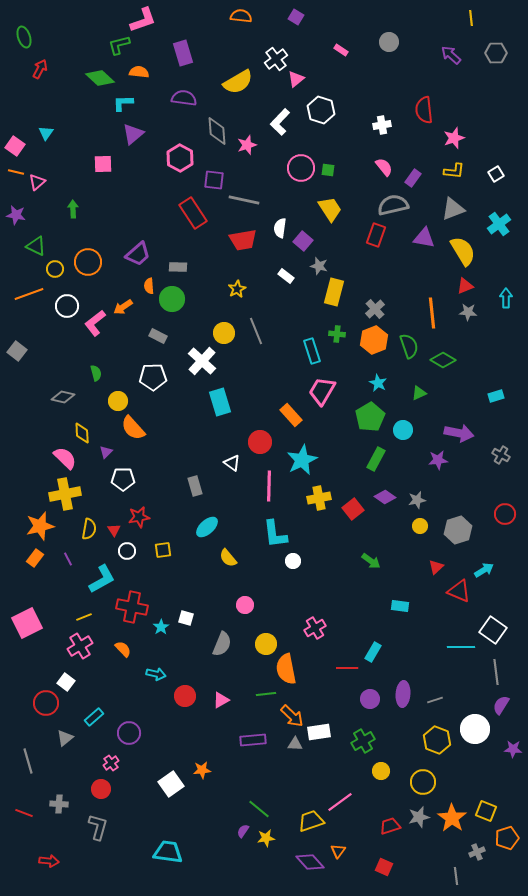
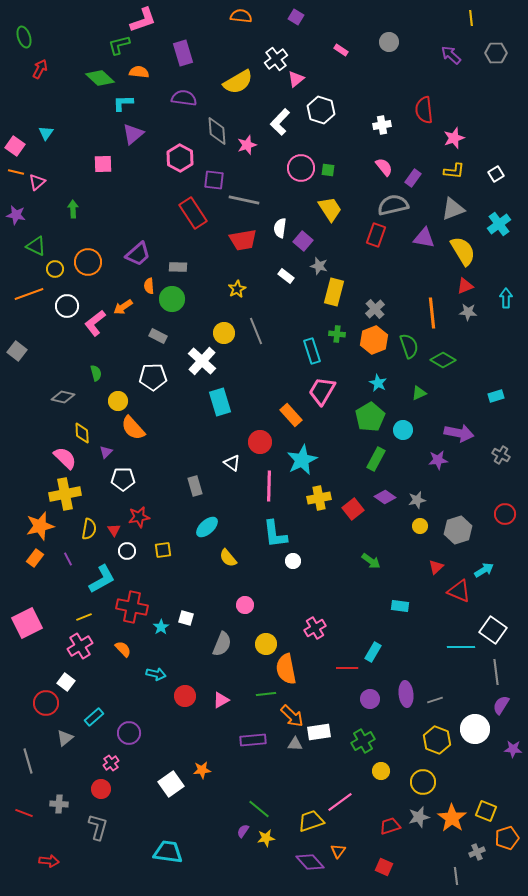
purple ellipse at (403, 694): moved 3 px right; rotated 10 degrees counterclockwise
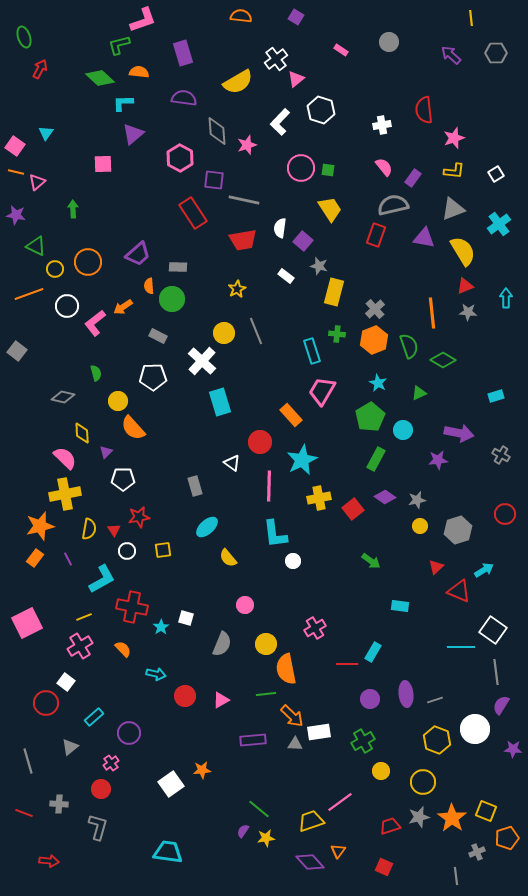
red line at (347, 668): moved 4 px up
gray triangle at (65, 738): moved 5 px right, 9 px down
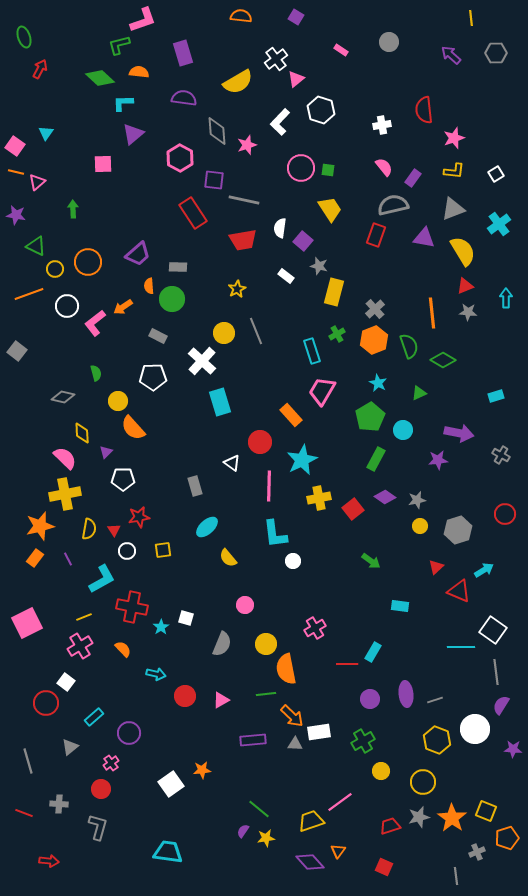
green cross at (337, 334): rotated 35 degrees counterclockwise
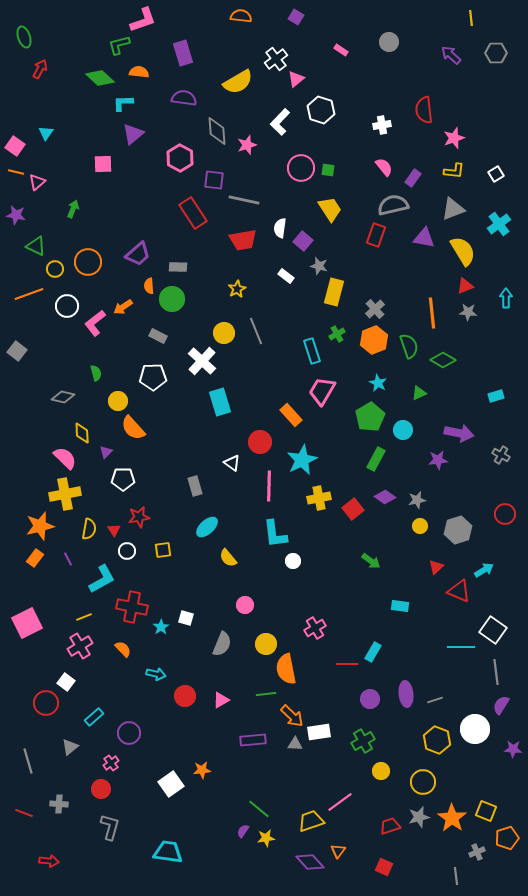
green arrow at (73, 209): rotated 24 degrees clockwise
gray L-shape at (98, 827): moved 12 px right
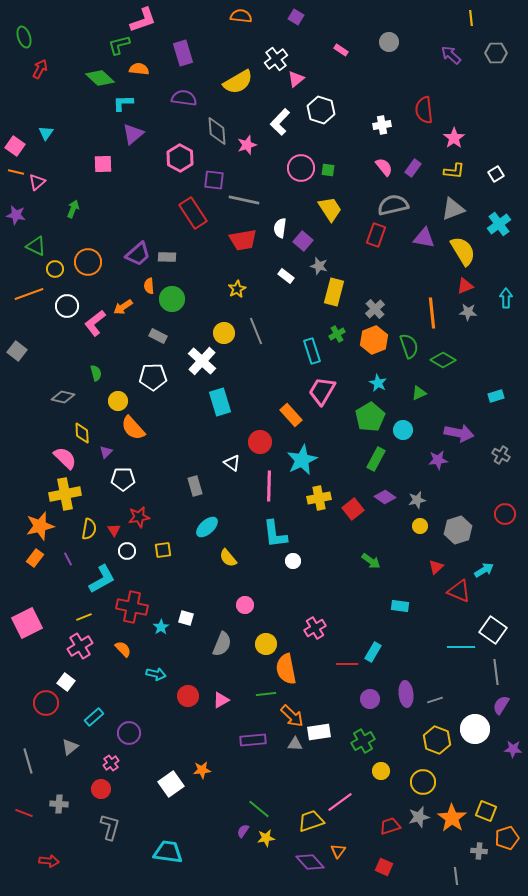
orange semicircle at (139, 72): moved 3 px up
pink star at (454, 138): rotated 15 degrees counterclockwise
purple rectangle at (413, 178): moved 10 px up
gray rectangle at (178, 267): moved 11 px left, 10 px up
red circle at (185, 696): moved 3 px right
gray cross at (477, 852): moved 2 px right, 1 px up; rotated 28 degrees clockwise
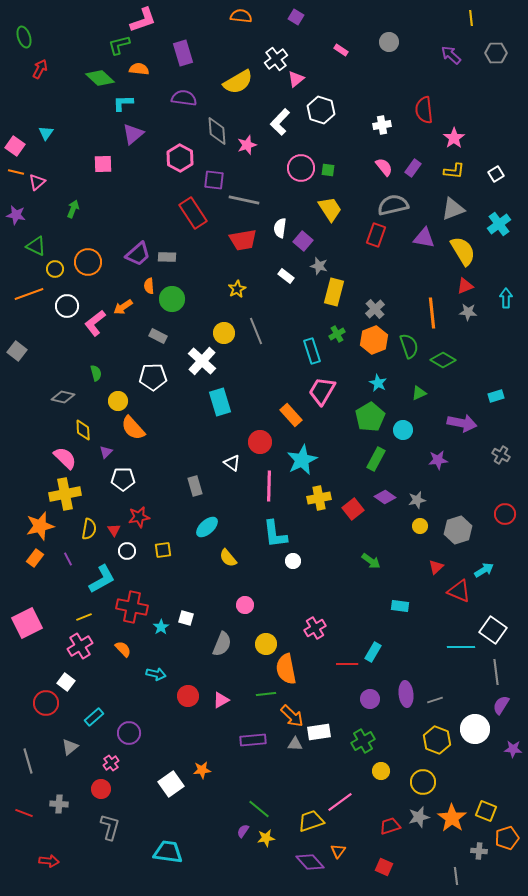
yellow diamond at (82, 433): moved 1 px right, 3 px up
purple arrow at (459, 433): moved 3 px right, 10 px up
